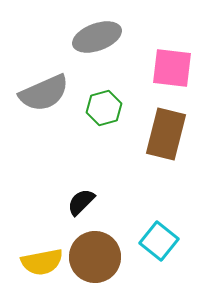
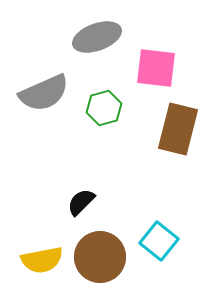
pink square: moved 16 px left
brown rectangle: moved 12 px right, 5 px up
brown circle: moved 5 px right
yellow semicircle: moved 2 px up
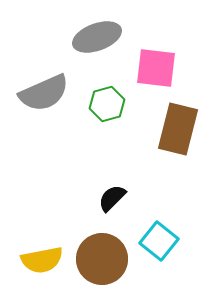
green hexagon: moved 3 px right, 4 px up
black semicircle: moved 31 px right, 4 px up
brown circle: moved 2 px right, 2 px down
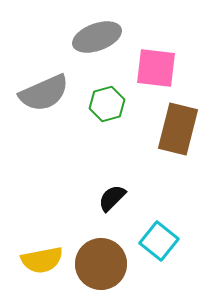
brown circle: moved 1 px left, 5 px down
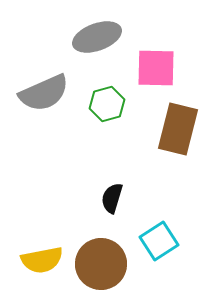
pink square: rotated 6 degrees counterclockwise
black semicircle: rotated 28 degrees counterclockwise
cyan square: rotated 18 degrees clockwise
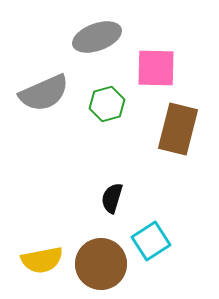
cyan square: moved 8 px left
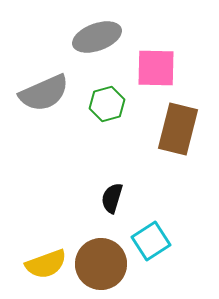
yellow semicircle: moved 4 px right, 4 px down; rotated 9 degrees counterclockwise
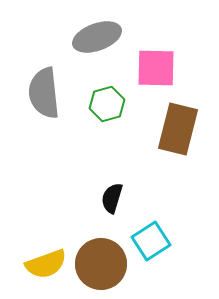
gray semicircle: rotated 108 degrees clockwise
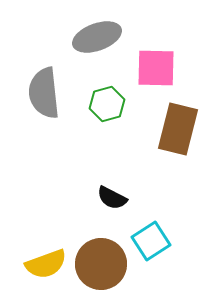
black semicircle: rotated 80 degrees counterclockwise
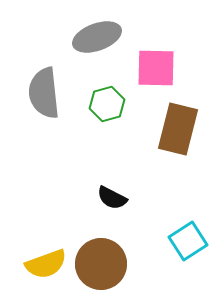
cyan square: moved 37 px right
